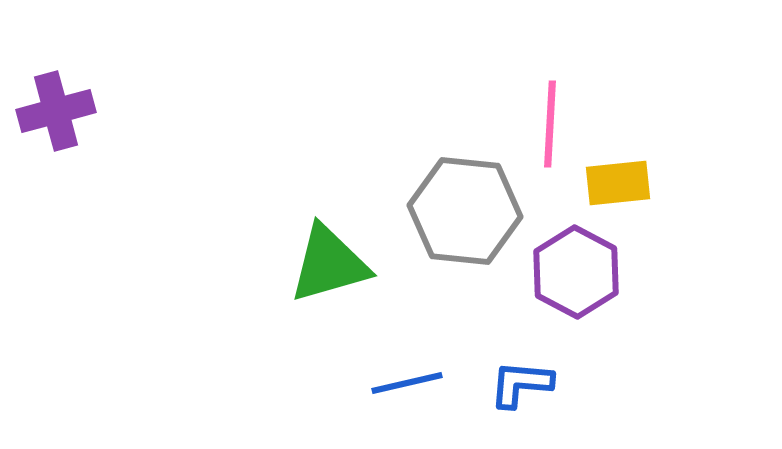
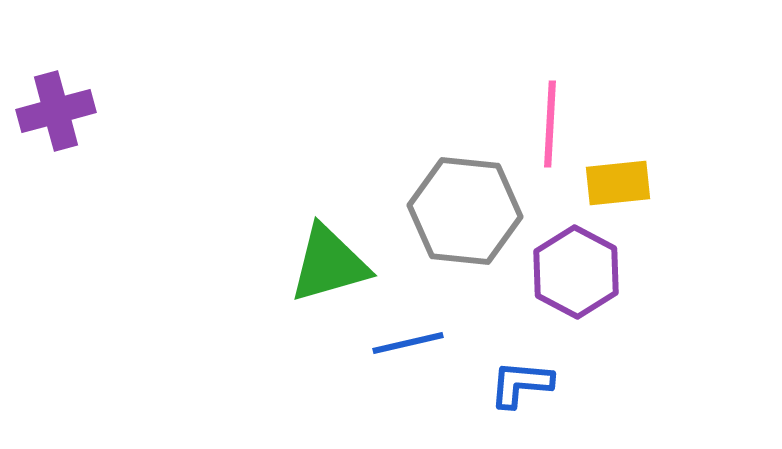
blue line: moved 1 px right, 40 px up
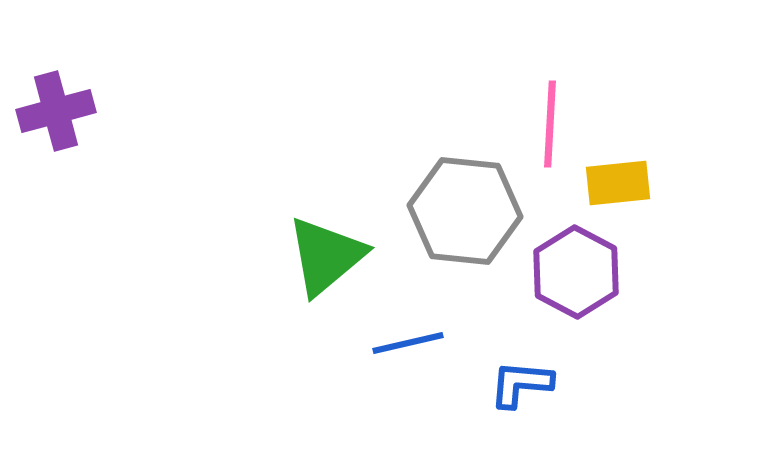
green triangle: moved 3 px left, 8 px up; rotated 24 degrees counterclockwise
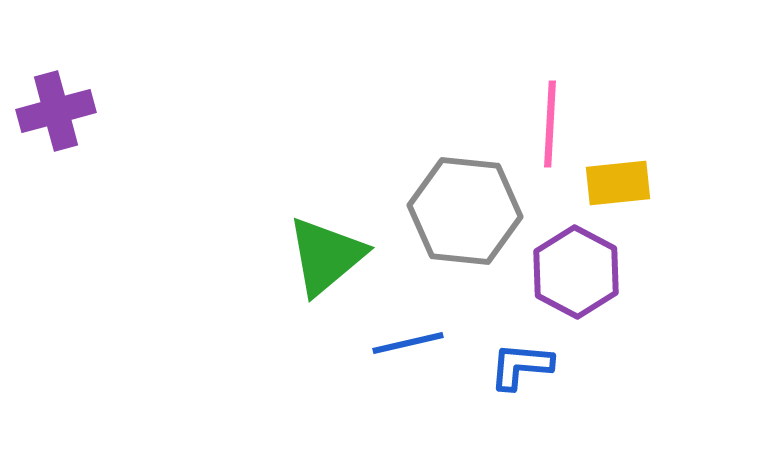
blue L-shape: moved 18 px up
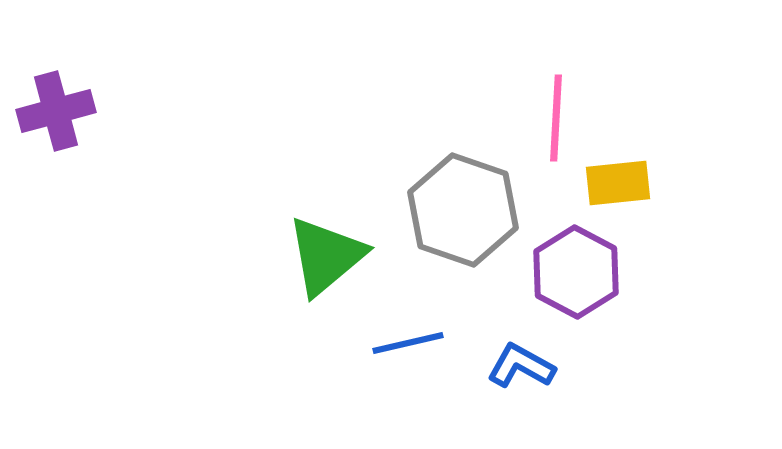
pink line: moved 6 px right, 6 px up
gray hexagon: moved 2 px left, 1 px up; rotated 13 degrees clockwise
blue L-shape: rotated 24 degrees clockwise
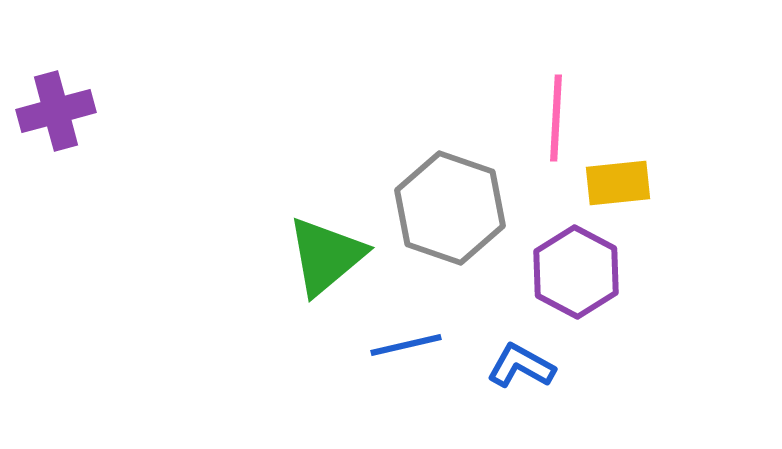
gray hexagon: moved 13 px left, 2 px up
blue line: moved 2 px left, 2 px down
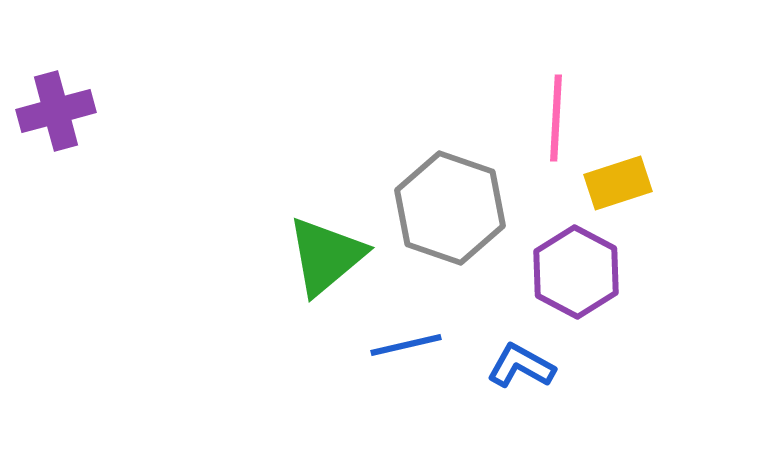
yellow rectangle: rotated 12 degrees counterclockwise
